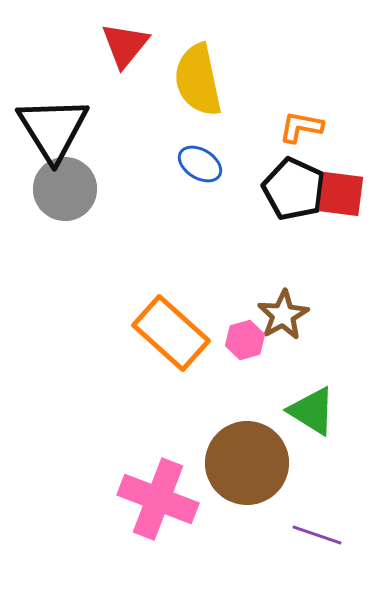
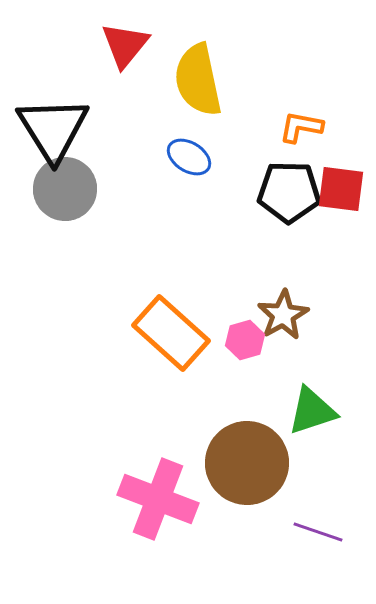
blue ellipse: moved 11 px left, 7 px up
black pentagon: moved 5 px left, 3 px down; rotated 24 degrees counterclockwise
red square: moved 5 px up
green triangle: rotated 50 degrees counterclockwise
purple line: moved 1 px right, 3 px up
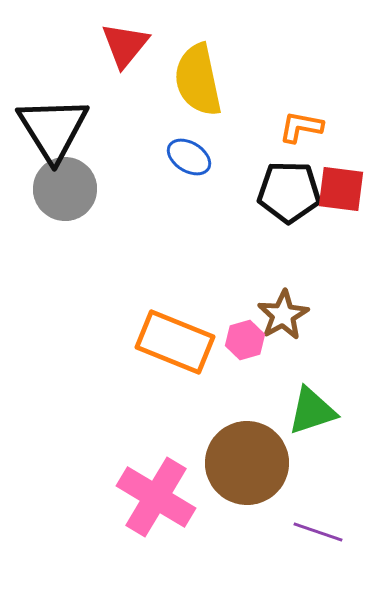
orange rectangle: moved 4 px right, 9 px down; rotated 20 degrees counterclockwise
pink cross: moved 2 px left, 2 px up; rotated 10 degrees clockwise
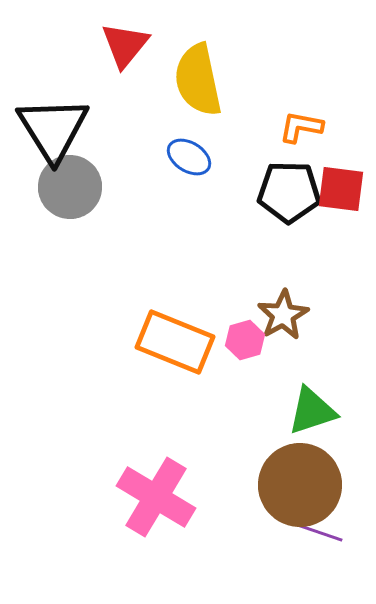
gray circle: moved 5 px right, 2 px up
brown circle: moved 53 px right, 22 px down
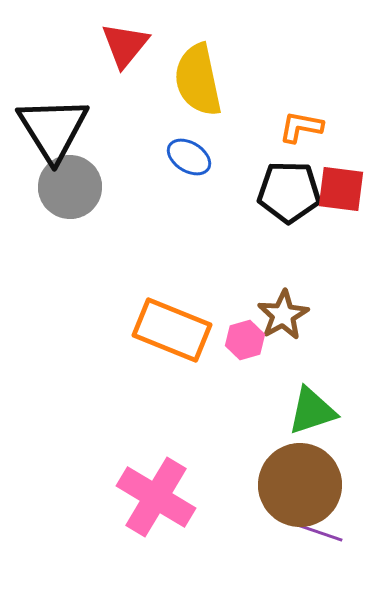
orange rectangle: moved 3 px left, 12 px up
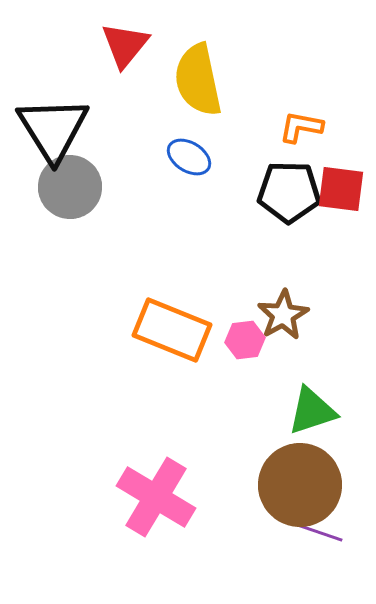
pink hexagon: rotated 9 degrees clockwise
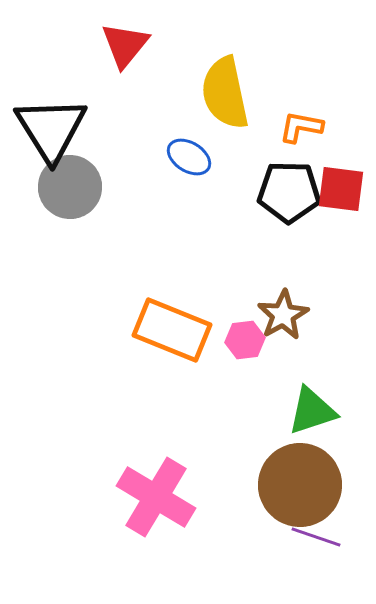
yellow semicircle: moved 27 px right, 13 px down
black triangle: moved 2 px left
purple line: moved 2 px left, 5 px down
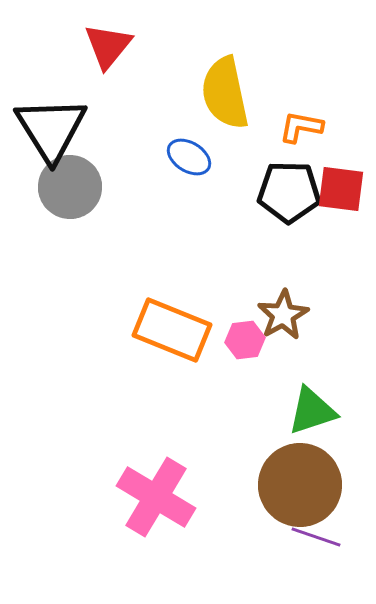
red triangle: moved 17 px left, 1 px down
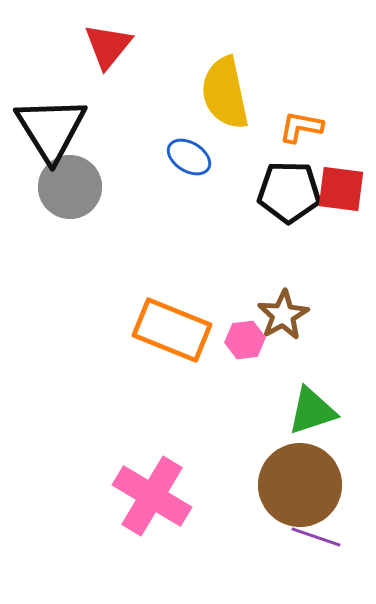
pink cross: moved 4 px left, 1 px up
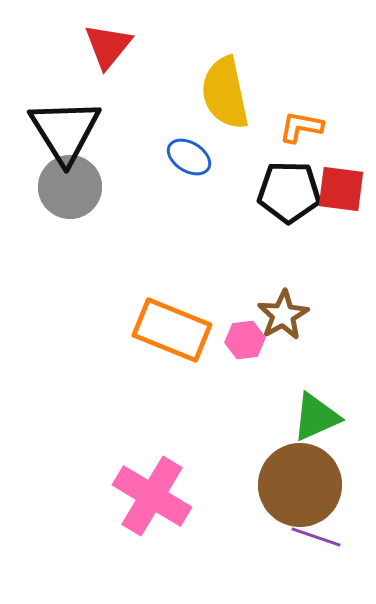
black triangle: moved 14 px right, 2 px down
green triangle: moved 4 px right, 6 px down; rotated 6 degrees counterclockwise
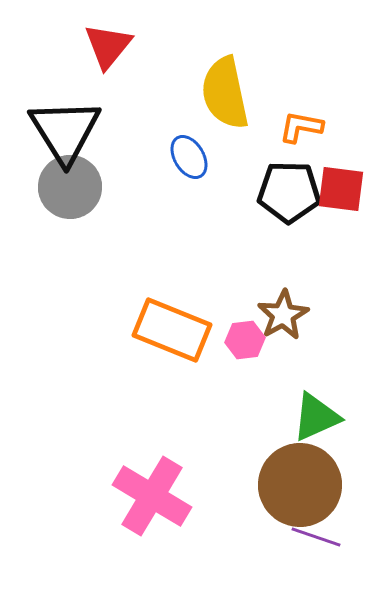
blue ellipse: rotated 27 degrees clockwise
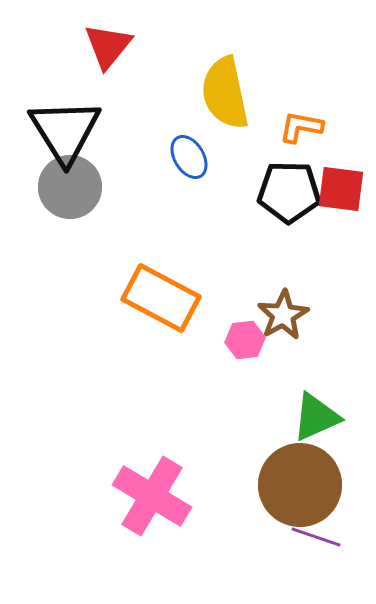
orange rectangle: moved 11 px left, 32 px up; rotated 6 degrees clockwise
